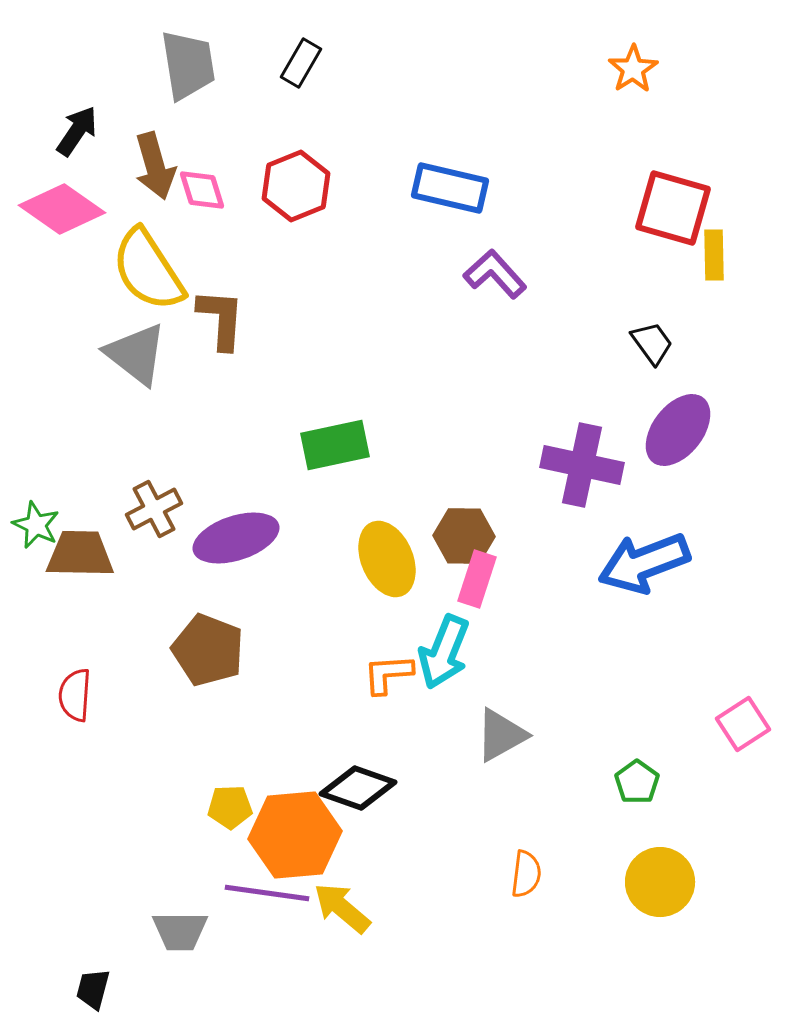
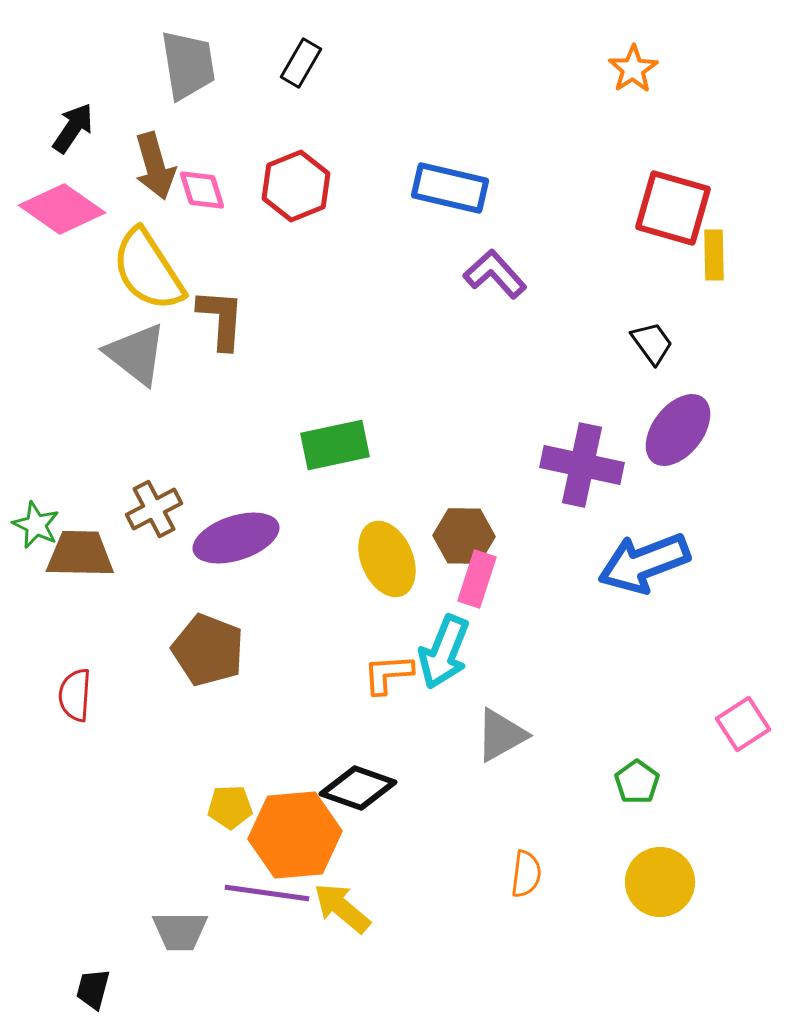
black arrow at (77, 131): moved 4 px left, 3 px up
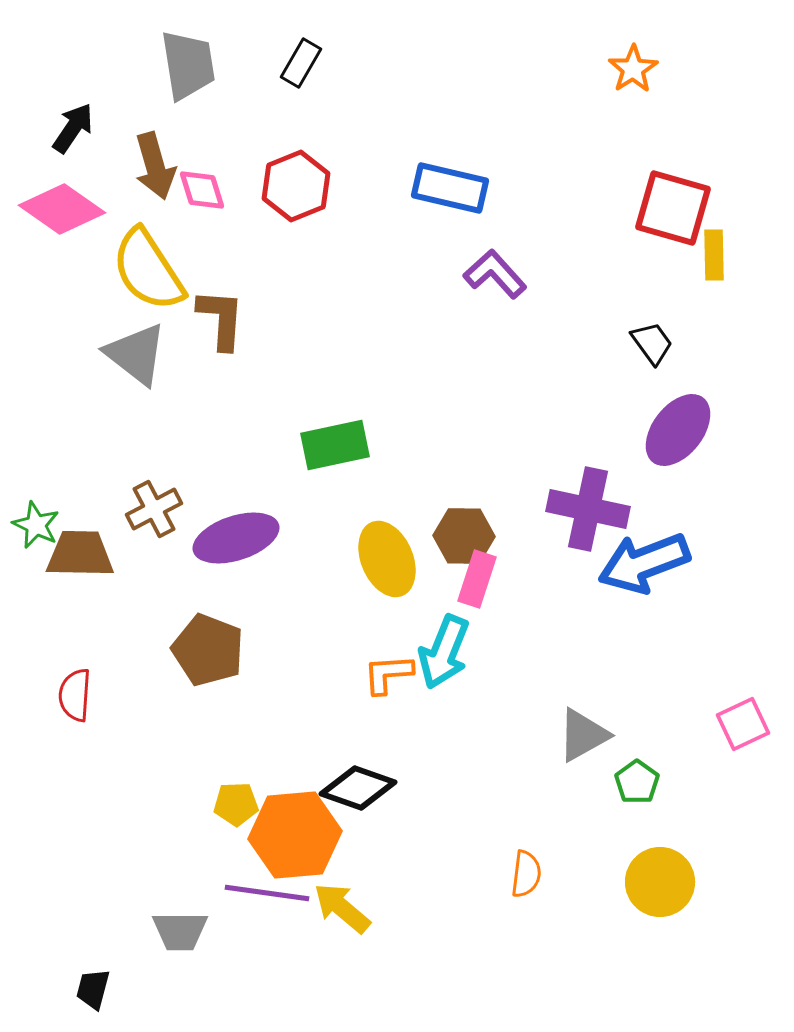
purple cross at (582, 465): moved 6 px right, 44 px down
pink square at (743, 724): rotated 8 degrees clockwise
gray triangle at (501, 735): moved 82 px right
yellow pentagon at (230, 807): moved 6 px right, 3 px up
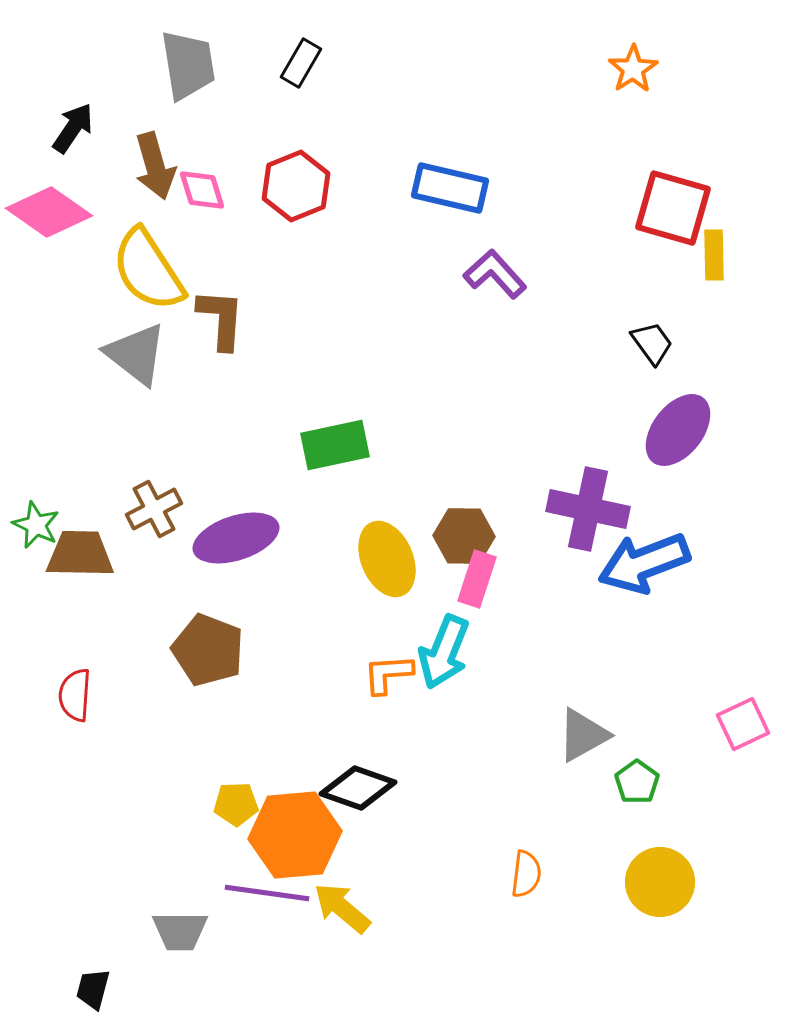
pink diamond at (62, 209): moved 13 px left, 3 px down
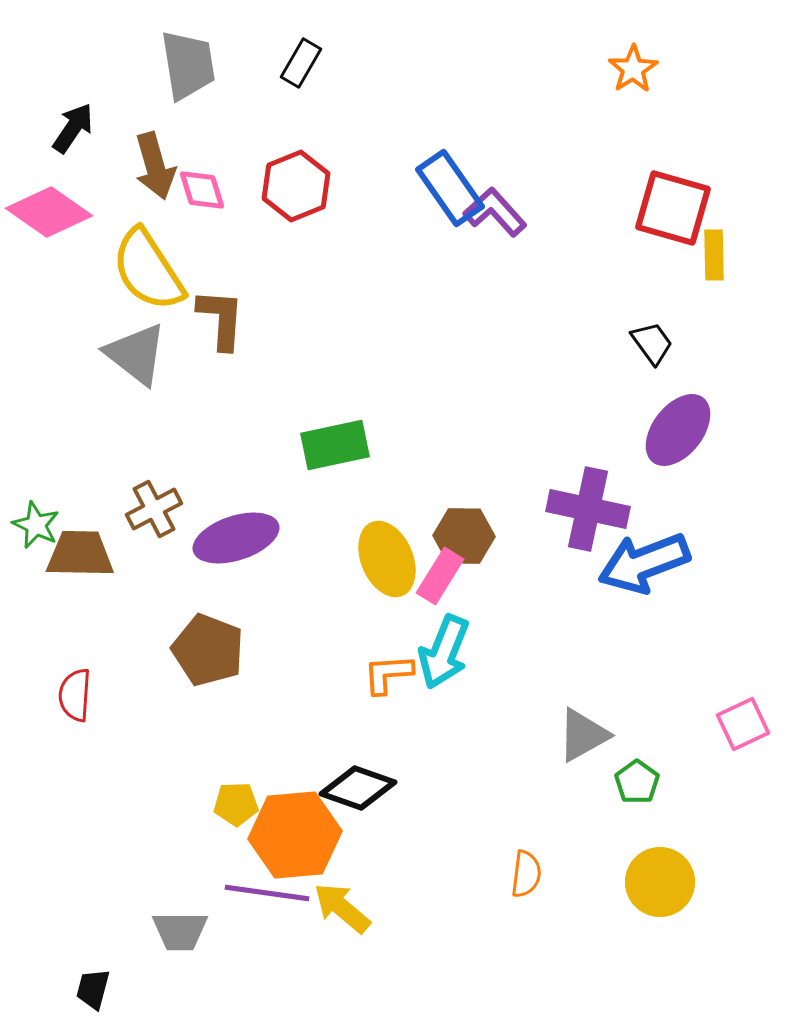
blue rectangle at (450, 188): rotated 42 degrees clockwise
purple L-shape at (495, 274): moved 62 px up
pink rectangle at (477, 579): moved 37 px left, 3 px up; rotated 14 degrees clockwise
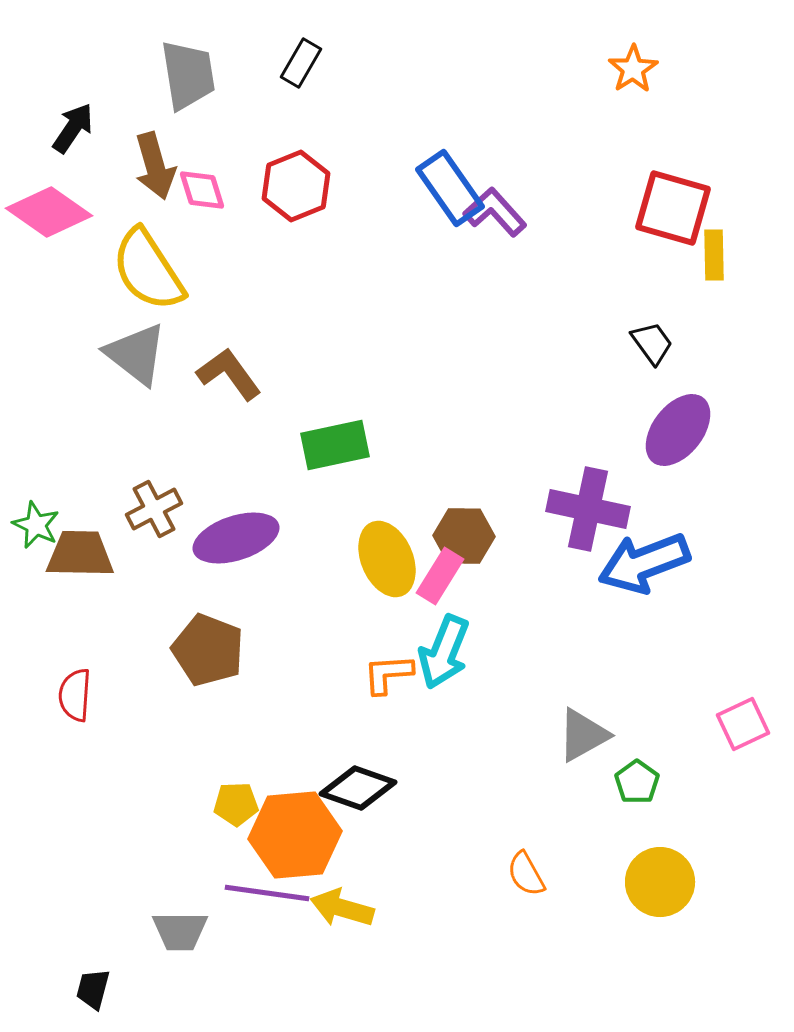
gray trapezoid at (188, 65): moved 10 px down
brown L-shape at (221, 319): moved 8 px right, 55 px down; rotated 40 degrees counterclockwise
orange semicircle at (526, 874): rotated 144 degrees clockwise
yellow arrow at (342, 908): rotated 24 degrees counterclockwise
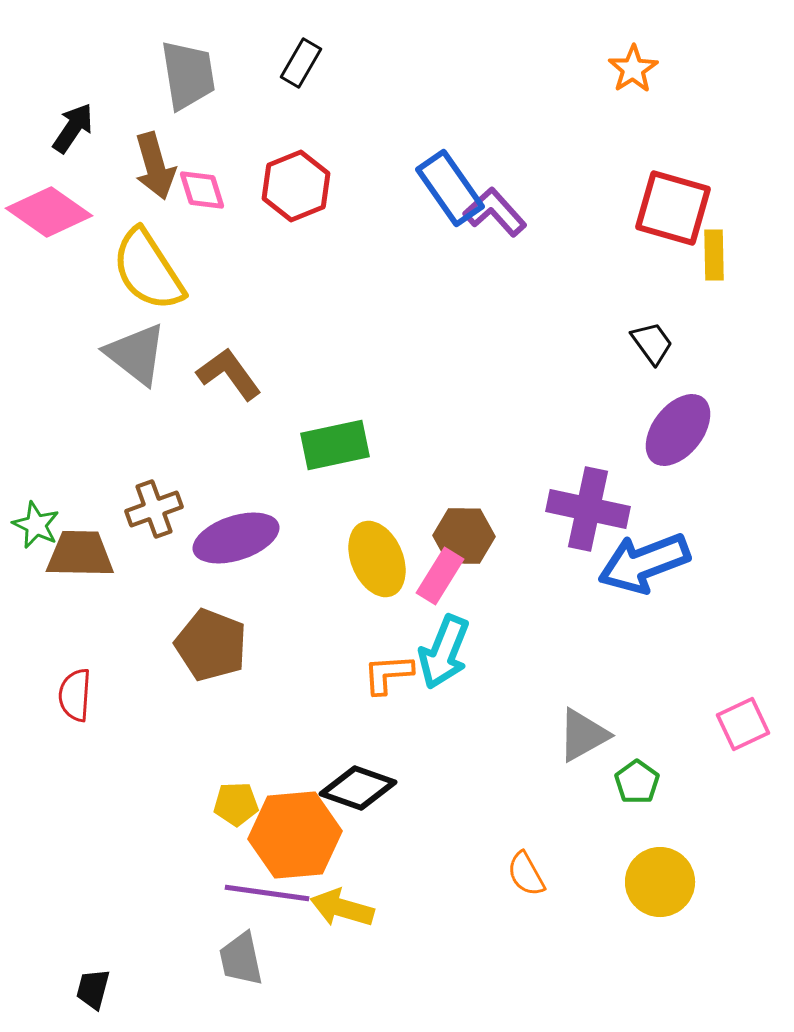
brown cross at (154, 509): rotated 8 degrees clockwise
yellow ellipse at (387, 559): moved 10 px left
brown pentagon at (208, 650): moved 3 px right, 5 px up
gray trapezoid at (180, 931): moved 61 px right, 28 px down; rotated 78 degrees clockwise
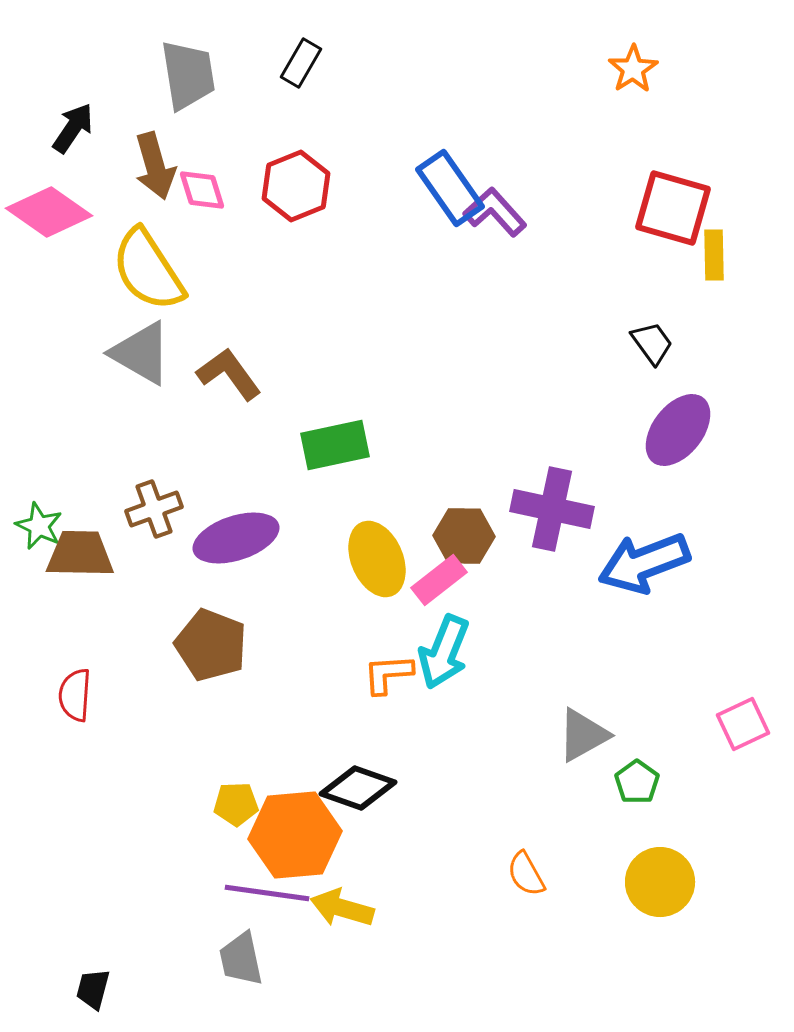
gray triangle at (136, 354): moved 5 px right, 1 px up; rotated 8 degrees counterclockwise
purple cross at (588, 509): moved 36 px left
green star at (36, 525): moved 3 px right, 1 px down
pink rectangle at (440, 576): moved 1 px left, 4 px down; rotated 20 degrees clockwise
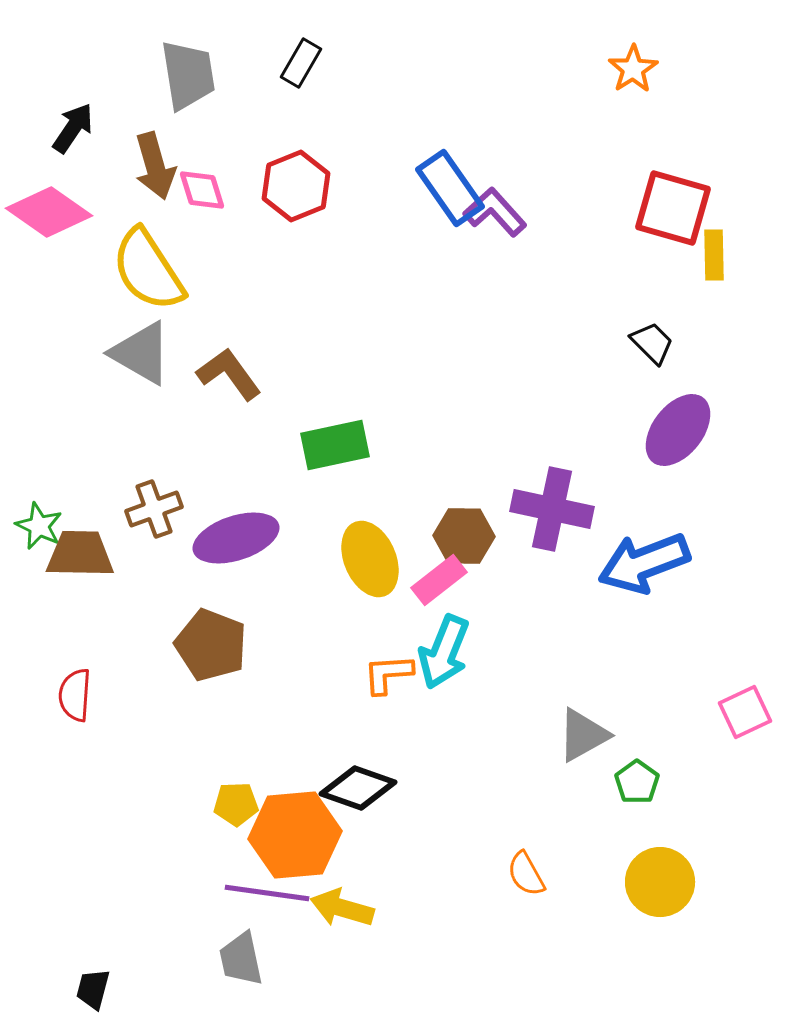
black trapezoid at (652, 343): rotated 9 degrees counterclockwise
yellow ellipse at (377, 559): moved 7 px left
pink square at (743, 724): moved 2 px right, 12 px up
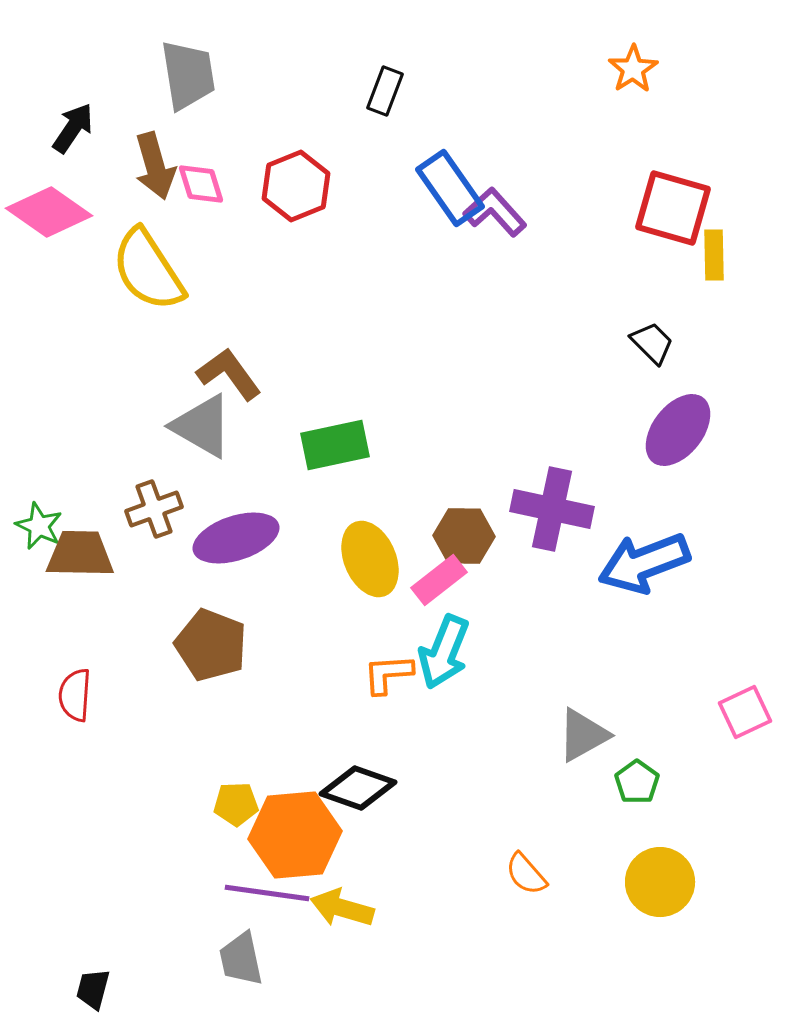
black rectangle at (301, 63): moved 84 px right, 28 px down; rotated 9 degrees counterclockwise
pink diamond at (202, 190): moved 1 px left, 6 px up
gray triangle at (141, 353): moved 61 px right, 73 px down
orange semicircle at (526, 874): rotated 12 degrees counterclockwise
